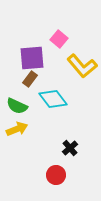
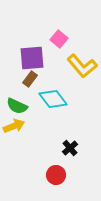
yellow arrow: moved 3 px left, 3 px up
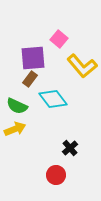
purple square: moved 1 px right
yellow arrow: moved 1 px right, 3 px down
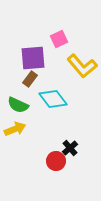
pink square: rotated 24 degrees clockwise
green semicircle: moved 1 px right, 1 px up
red circle: moved 14 px up
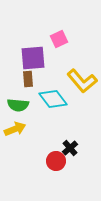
yellow L-shape: moved 15 px down
brown rectangle: moved 2 px left; rotated 42 degrees counterclockwise
green semicircle: rotated 20 degrees counterclockwise
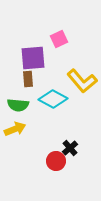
cyan diamond: rotated 24 degrees counterclockwise
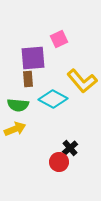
red circle: moved 3 px right, 1 px down
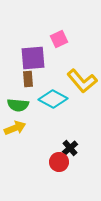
yellow arrow: moved 1 px up
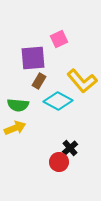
brown rectangle: moved 11 px right, 2 px down; rotated 35 degrees clockwise
cyan diamond: moved 5 px right, 2 px down
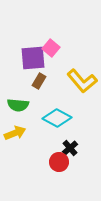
pink square: moved 8 px left, 9 px down; rotated 24 degrees counterclockwise
cyan diamond: moved 1 px left, 17 px down
yellow arrow: moved 5 px down
